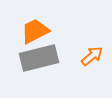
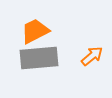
gray rectangle: rotated 9 degrees clockwise
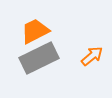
gray rectangle: rotated 21 degrees counterclockwise
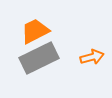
orange arrow: moved 1 px down; rotated 25 degrees clockwise
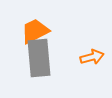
gray rectangle: rotated 69 degrees counterclockwise
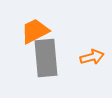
gray rectangle: moved 7 px right
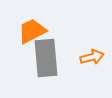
orange trapezoid: moved 3 px left
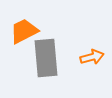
orange trapezoid: moved 8 px left
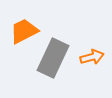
gray rectangle: moved 7 px right; rotated 30 degrees clockwise
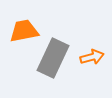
orange trapezoid: rotated 16 degrees clockwise
